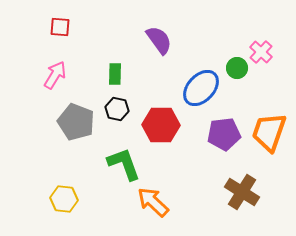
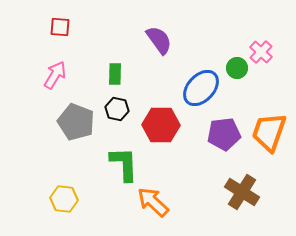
green L-shape: rotated 18 degrees clockwise
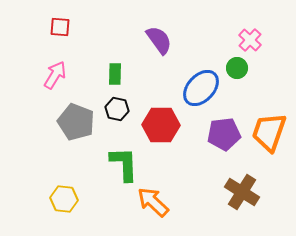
pink cross: moved 11 px left, 12 px up
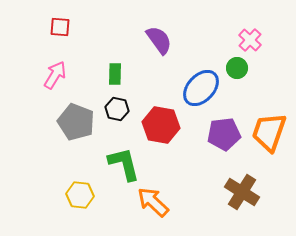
red hexagon: rotated 9 degrees clockwise
green L-shape: rotated 12 degrees counterclockwise
yellow hexagon: moved 16 px right, 4 px up
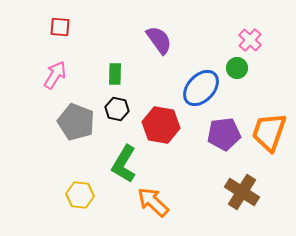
green L-shape: rotated 135 degrees counterclockwise
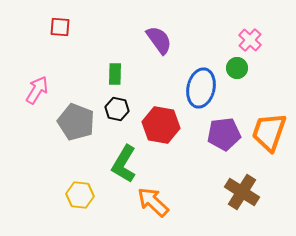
pink arrow: moved 18 px left, 15 px down
blue ellipse: rotated 30 degrees counterclockwise
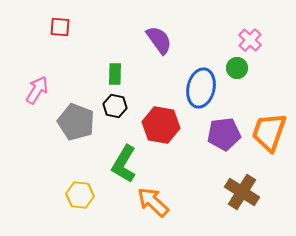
black hexagon: moved 2 px left, 3 px up
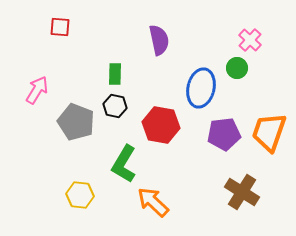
purple semicircle: rotated 24 degrees clockwise
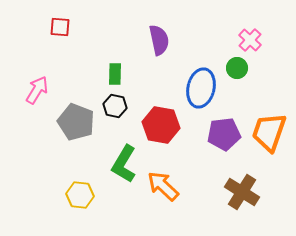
orange arrow: moved 10 px right, 16 px up
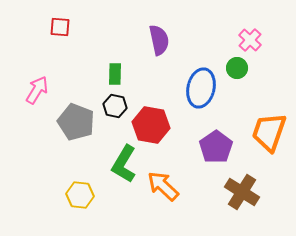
red hexagon: moved 10 px left
purple pentagon: moved 8 px left, 13 px down; rotated 28 degrees counterclockwise
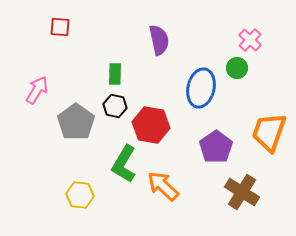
gray pentagon: rotated 15 degrees clockwise
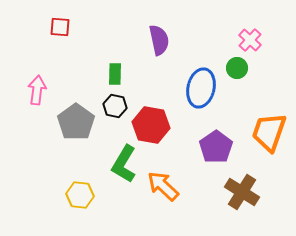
pink arrow: rotated 24 degrees counterclockwise
